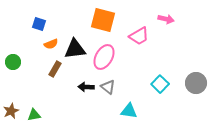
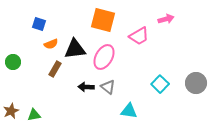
pink arrow: rotated 28 degrees counterclockwise
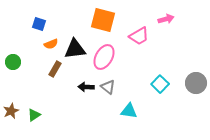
green triangle: rotated 24 degrees counterclockwise
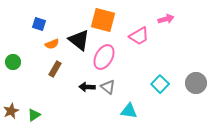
orange semicircle: moved 1 px right
black triangle: moved 4 px right, 9 px up; rotated 45 degrees clockwise
black arrow: moved 1 px right
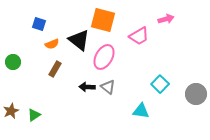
gray circle: moved 11 px down
cyan triangle: moved 12 px right
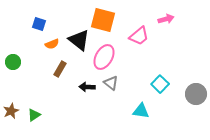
pink trapezoid: rotated 10 degrees counterclockwise
brown rectangle: moved 5 px right
gray triangle: moved 3 px right, 4 px up
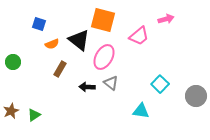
gray circle: moved 2 px down
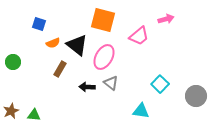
black triangle: moved 2 px left, 5 px down
orange semicircle: moved 1 px right, 1 px up
green triangle: rotated 40 degrees clockwise
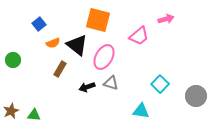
orange square: moved 5 px left
blue square: rotated 32 degrees clockwise
green circle: moved 2 px up
gray triangle: rotated 21 degrees counterclockwise
black arrow: rotated 21 degrees counterclockwise
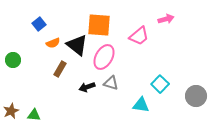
orange square: moved 1 px right, 5 px down; rotated 10 degrees counterclockwise
cyan triangle: moved 6 px up
